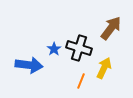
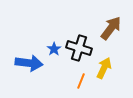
blue arrow: moved 2 px up
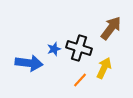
blue star: rotated 16 degrees clockwise
orange line: moved 1 px left, 1 px up; rotated 21 degrees clockwise
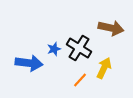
brown arrow: rotated 65 degrees clockwise
black cross: rotated 15 degrees clockwise
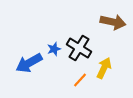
brown arrow: moved 2 px right, 6 px up
blue arrow: rotated 144 degrees clockwise
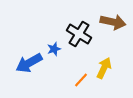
black cross: moved 14 px up
orange line: moved 1 px right
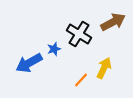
brown arrow: rotated 40 degrees counterclockwise
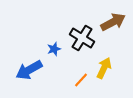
black cross: moved 3 px right, 4 px down
blue arrow: moved 7 px down
